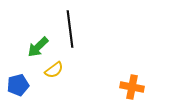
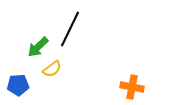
black line: rotated 33 degrees clockwise
yellow semicircle: moved 2 px left, 1 px up
blue pentagon: rotated 10 degrees clockwise
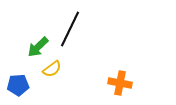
orange cross: moved 12 px left, 4 px up
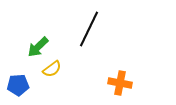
black line: moved 19 px right
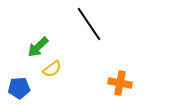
black line: moved 5 px up; rotated 60 degrees counterclockwise
blue pentagon: moved 1 px right, 3 px down
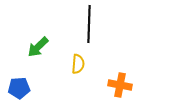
black line: rotated 36 degrees clockwise
yellow semicircle: moved 26 px right, 5 px up; rotated 48 degrees counterclockwise
orange cross: moved 2 px down
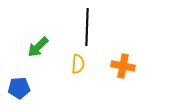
black line: moved 2 px left, 3 px down
orange cross: moved 3 px right, 19 px up
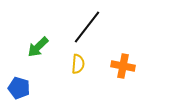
black line: rotated 36 degrees clockwise
blue pentagon: rotated 20 degrees clockwise
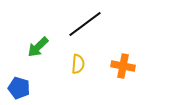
black line: moved 2 px left, 3 px up; rotated 15 degrees clockwise
